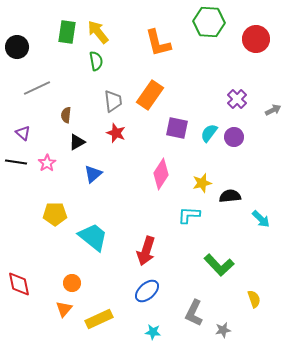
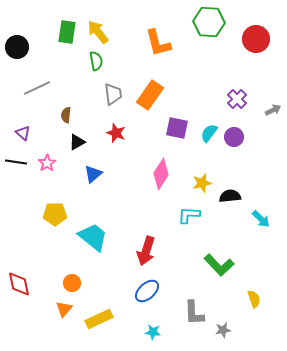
gray trapezoid: moved 7 px up
gray L-shape: rotated 28 degrees counterclockwise
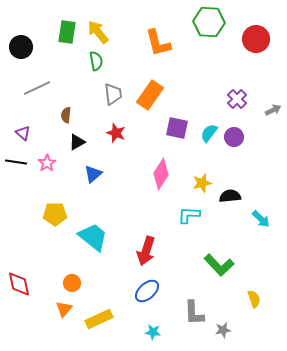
black circle: moved 4 px right
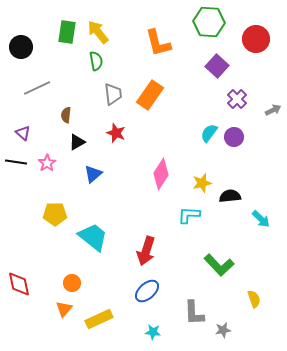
purple square: moved 40 px right, 62 px up; rotated 30 degrees clockwise
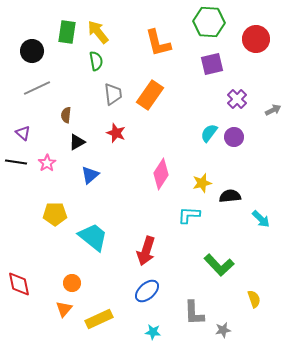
black circle: moved 11 px right, 4 px down
purple square: moved 5 px left, 2 px up; rotated 35 degrees clockwise
blue triangle: moved 3 px left, 1 px down
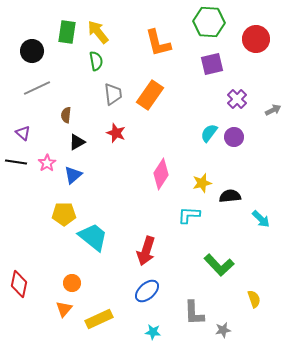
blue triangle: moved 17 px left
yellow pentagon: moved 9 px right
red diamond: rotated 24 degrees clockwise
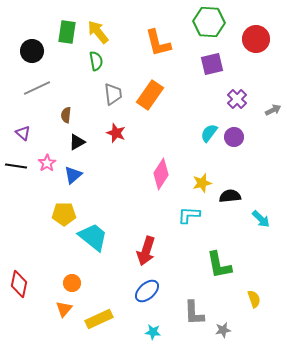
black line: moved 4 px down
green L-shape: rotated 32 degrees clockwise
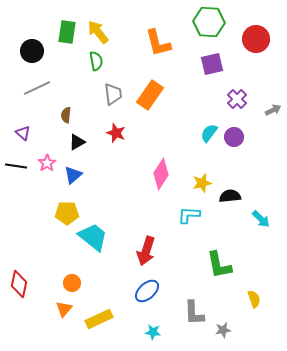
yellow pentagon: moved 3 px right, 1 px up
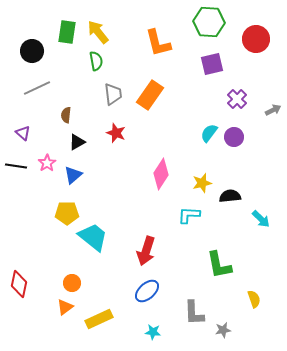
orange triangle: moved 1 px right, 2 px up; rotated 12 degrees clockwise
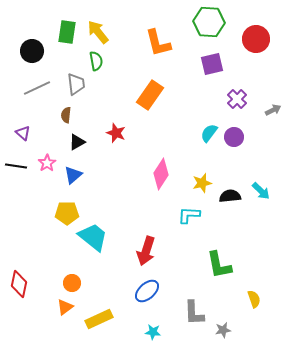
gray trapezoid: moved 37 px left, 10 px up
cyan arrow: moved 28 px up
